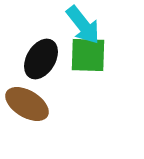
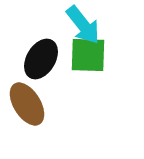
brown ellipse: rotated 27 degrees clockwise
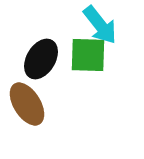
cyan arrow: moved 17 px right
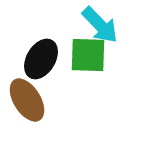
cyan arrow: rotated 6 degrees counterclockwise
brown ellipse: moved 4 px up
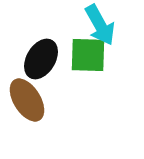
cyan arrow: rotated 15 degrees clockwise
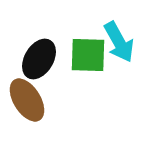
cyan arrow: moved 19 px right, 17 px down
black ellipse: moved 2 px left
